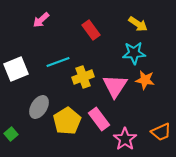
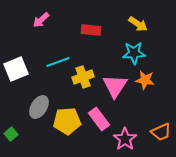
red rectangle: rotated 48 degrees counterclockwise
yellow pentagon: rotated 28 degrees clockwise
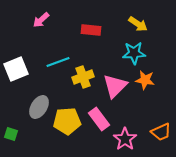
pink triangle: rotated 12 degrees clockwise
green square: rotated 32 degrees counterclockwise
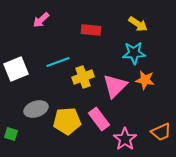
gray ellipse: moved 3 px left, 2 px down; rotated 40 degrees clockwise
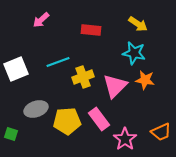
cyan star: rotated 15 degrees clockwise
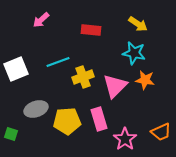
pink rectangle: rotated 20 degrees clockwise
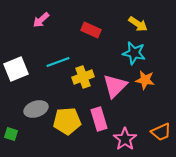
red rectangle: rotated 18 degrees clockwise
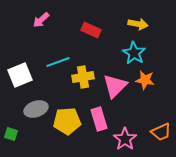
yellow arrow: rotated 24 degrees counterclockwise
cyan star: rotated 20 degrees clockwise
white square: moved 4 px right, 6 px down
yellow cross: rotated 10 degrees clockwise
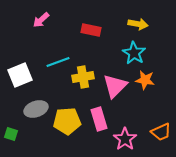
red rectangle: rotated 12 degrees counterclockwise
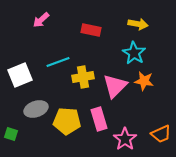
orange star: moved 1 px left, 1 px down
yellow pentagon: rotated 8 degrees clockwise
orange trapezoid: moved 2 px down
